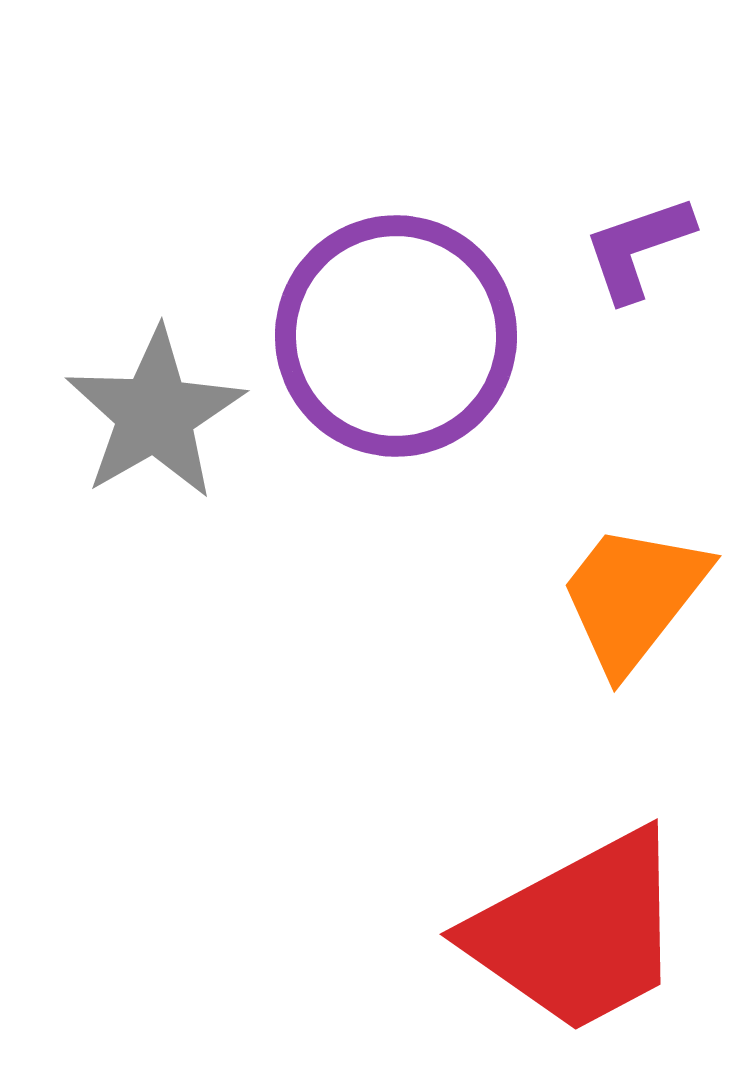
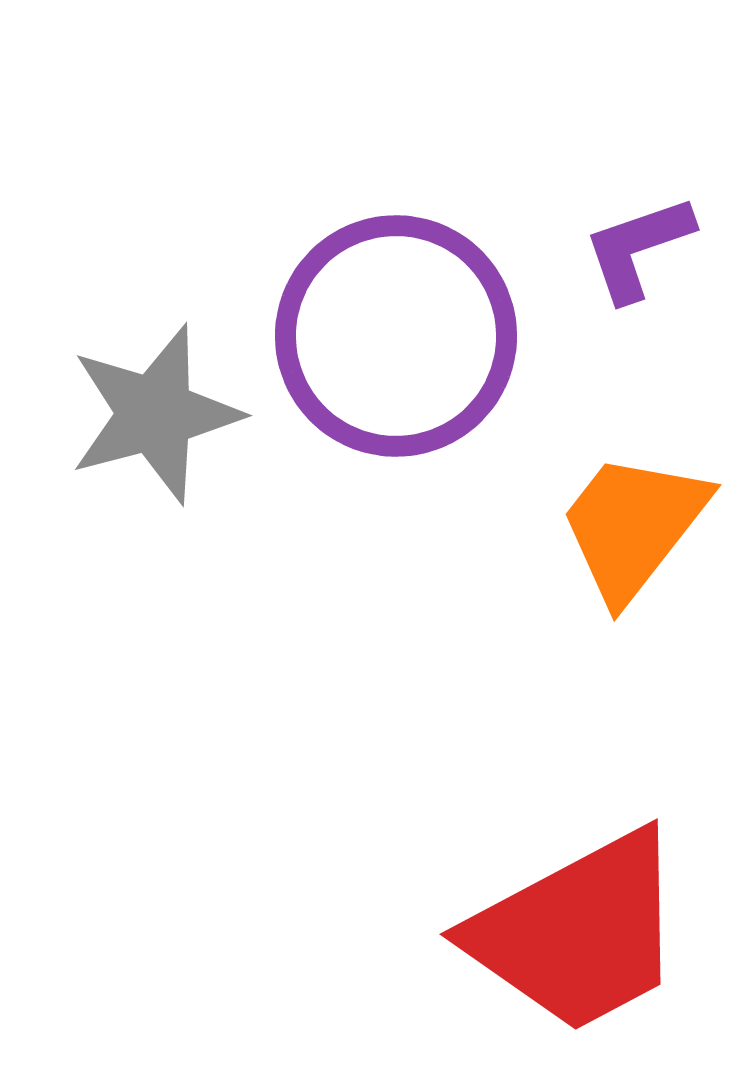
gray star: rotated 15 degrees clockwise
orange trapezoid: moved 71 px up
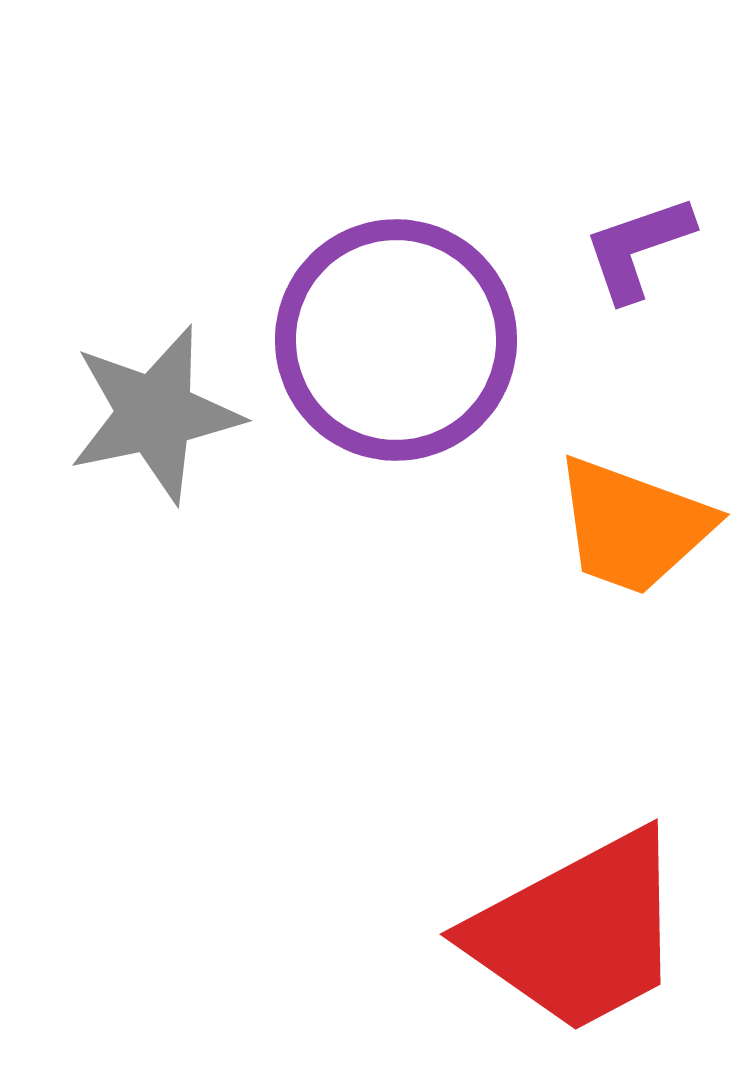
purple circle: moved 4 px down
gray star: rotated 3 degrees clockwise
orange trapezoid: rotated 108 degrees counterclockwise
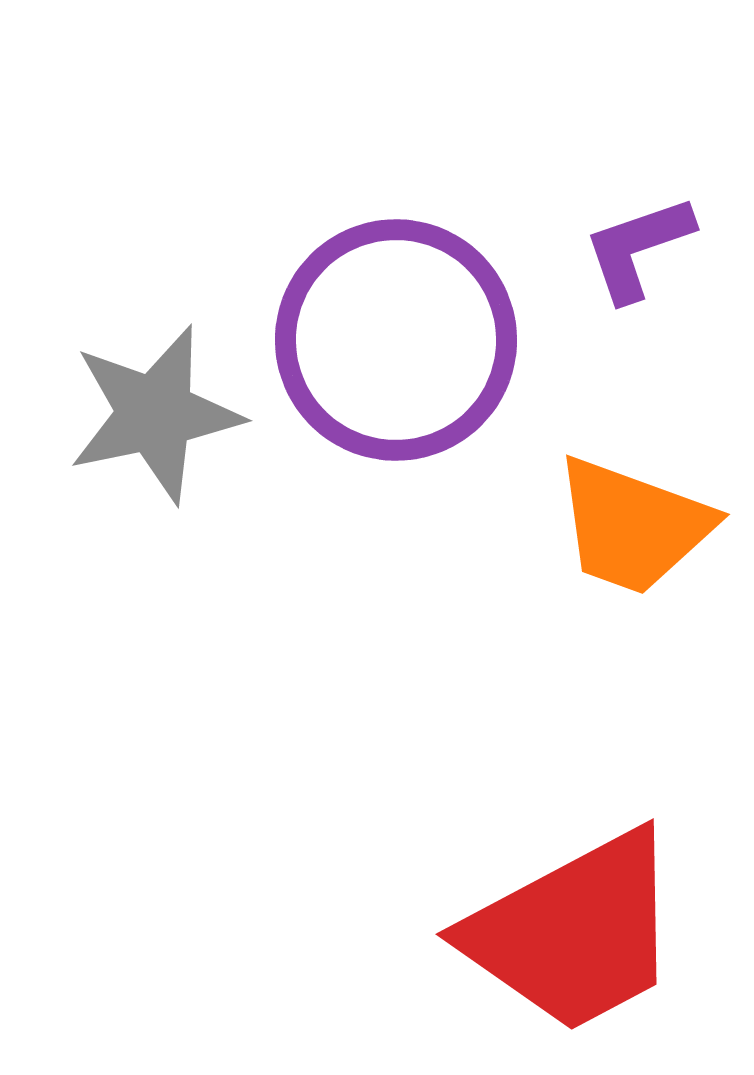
red trapezoid: moved 4 px left
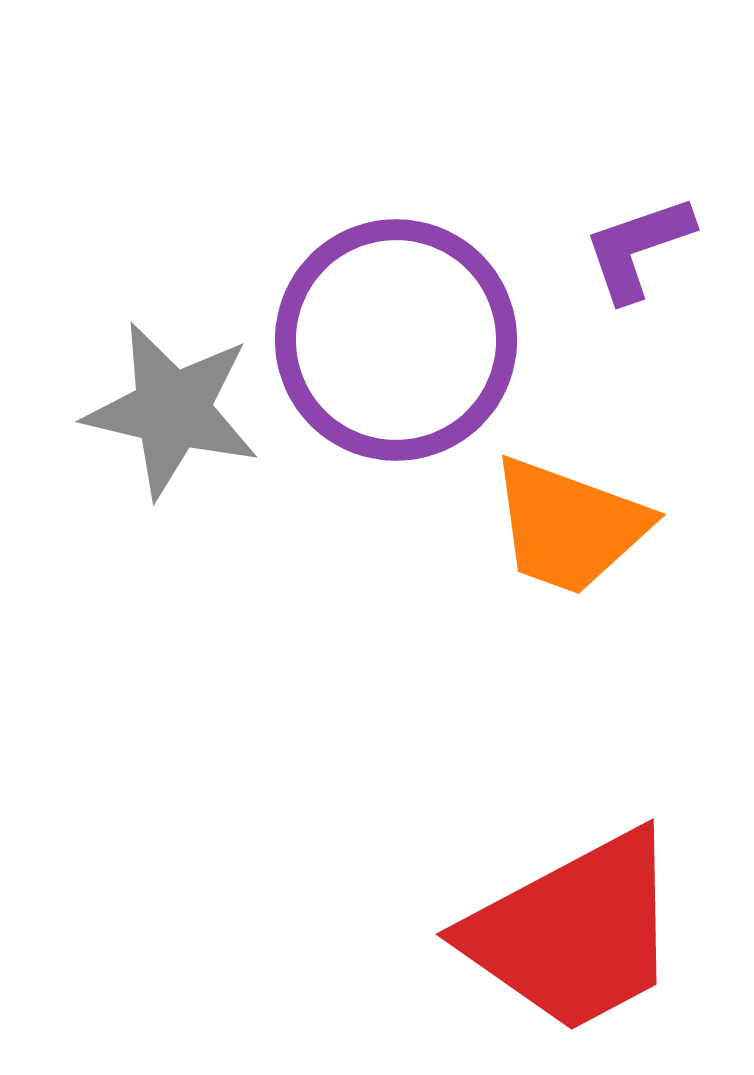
gray star: moved 17 px right, 4 px up; rotated 25 degrees clockwise
orange trapezoid: moved 64 px left
